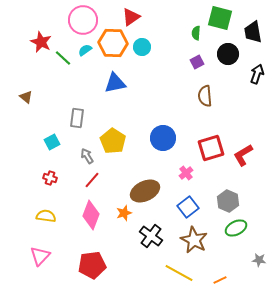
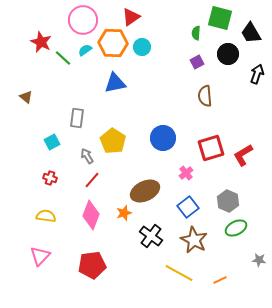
black trapezoid: moved 2 px left, 1 px down; rotated 20 degrees counterclockwise
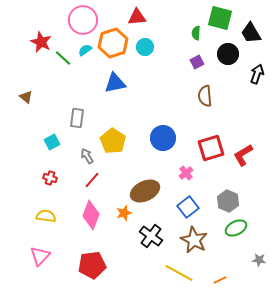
red triangle: moved 6 px right; rotated 30 degrees clockwise
orange hexagon: rotated 20 degrees counterclockwise
cyan circle: moved 3 px right
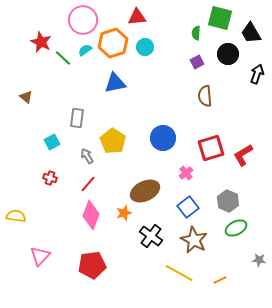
red line: moved 4 px left, 4 px down
yellow semicircle: moved 30 px left
